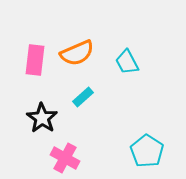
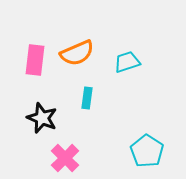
cyan trapezoid: rotated 100 degrees clockwise
cyan rectangle: moved 4 px right, 1 px down; rotated 40 degrees counterclockwise
black star: rotated 12 degrees counterclockwise
pink cross: rotated 16 degrees clockwise
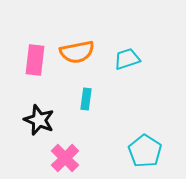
orange semicircle: moved 1 px up; rotated 12 degrees clockwise
cyan trapezoid: moved 3 px up
cyan rectangle: moved 1 px left, 1 px down
black star: moved 3 px left, 2 px down
cyan pentagon: moved 2 px left
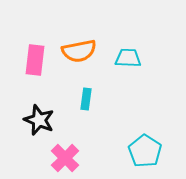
orange semicircle: moved 2 px right, 1 px up
cyan trapezoid: moved 1 px right, 1 px up; rotated 20 degrees clockwise
